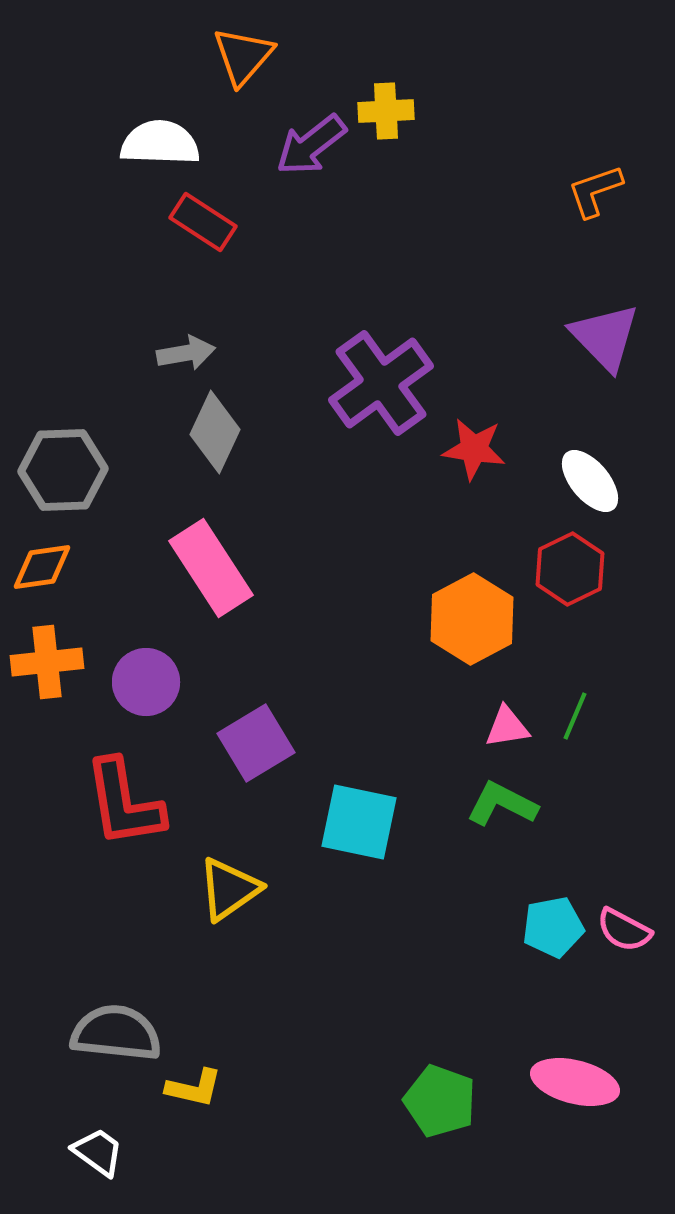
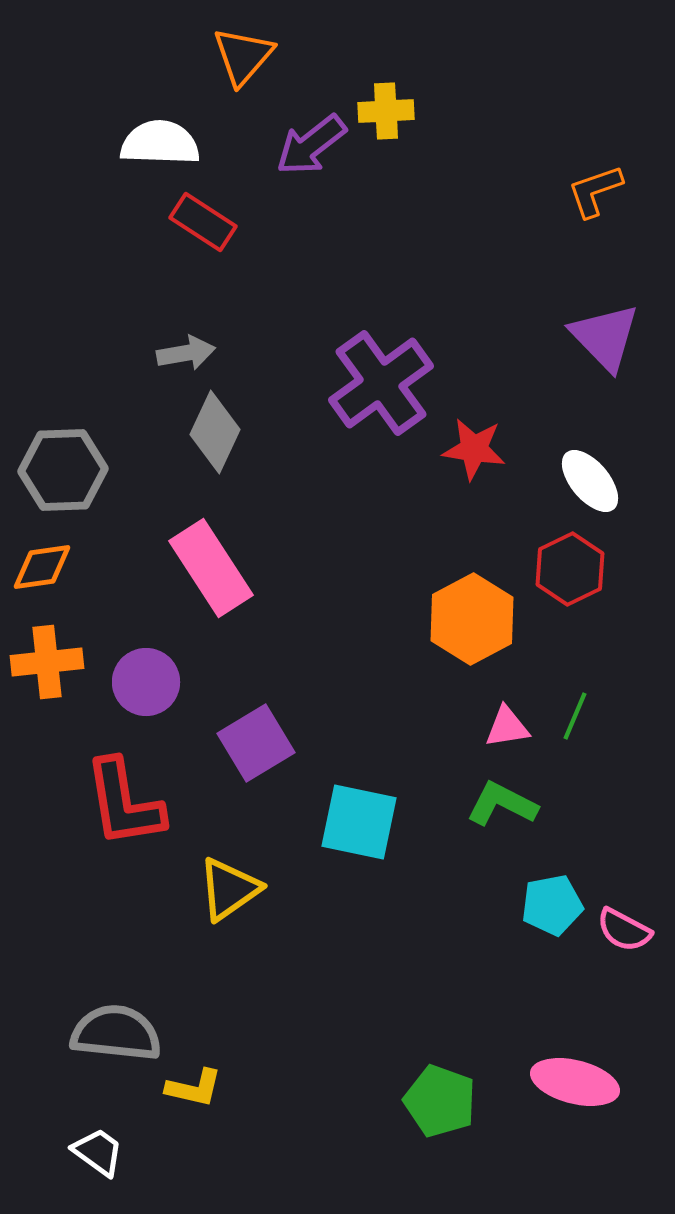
cyan pentagon: moved 1 px left, 22 px up
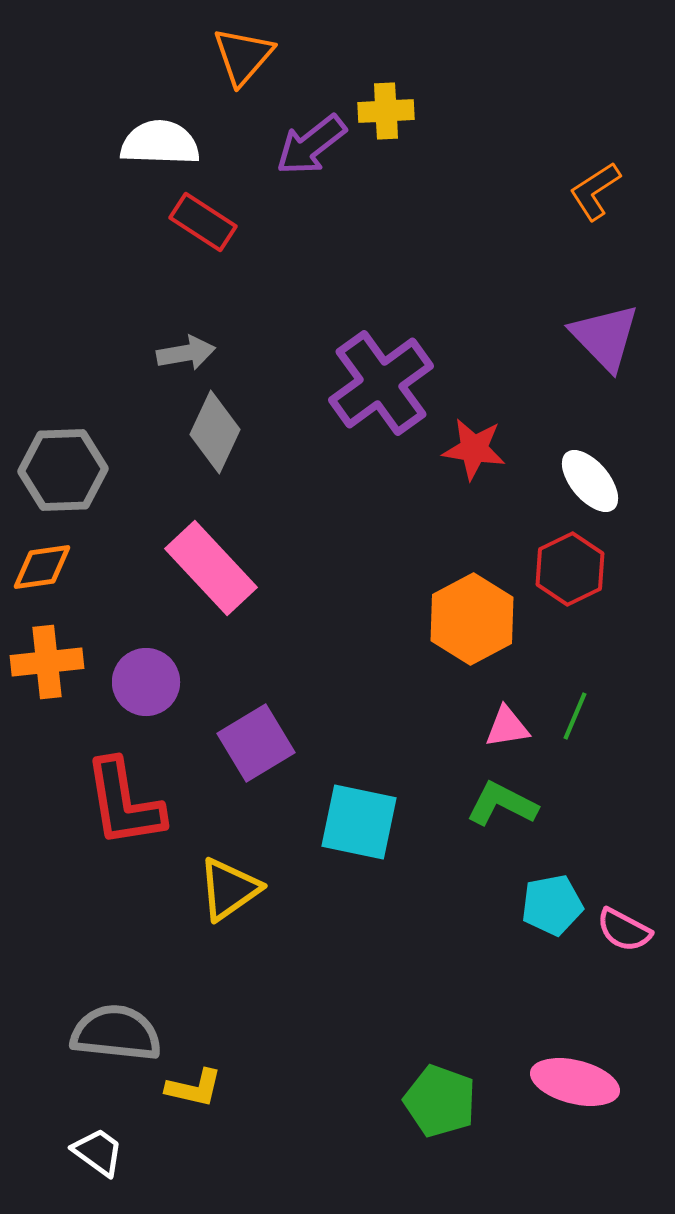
orange L-shape: rotated 14 degrees counterclockwise
pink rectangle: rotated 10 degrees counterclockwise
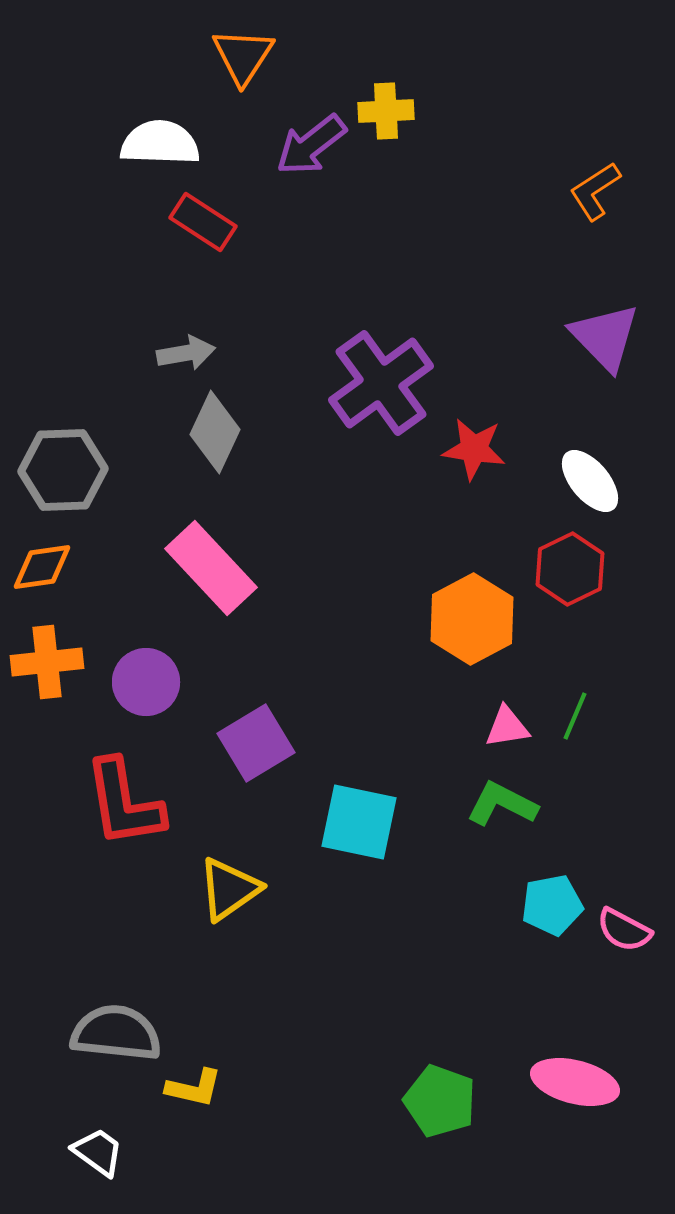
orange triangle: rotated 8 degrees counterclockwise
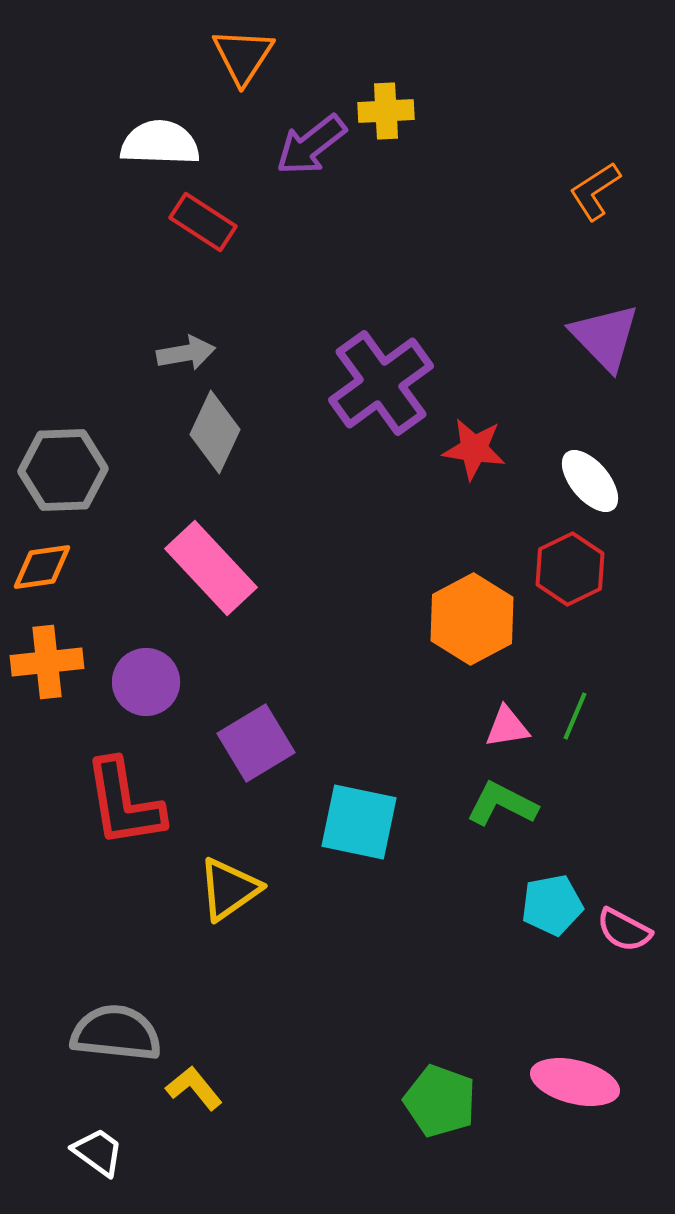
yellow L-shape: rotated 142 degrees counterclockwise
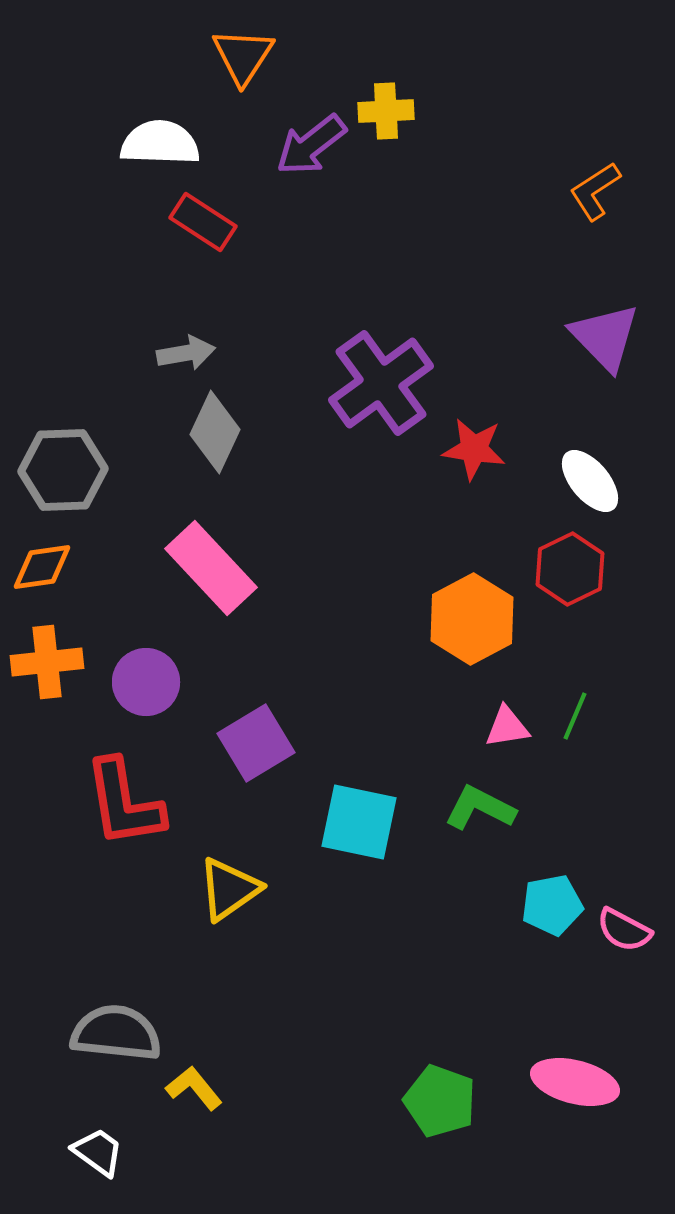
green L-shape: moved 22 px left, 4 px down
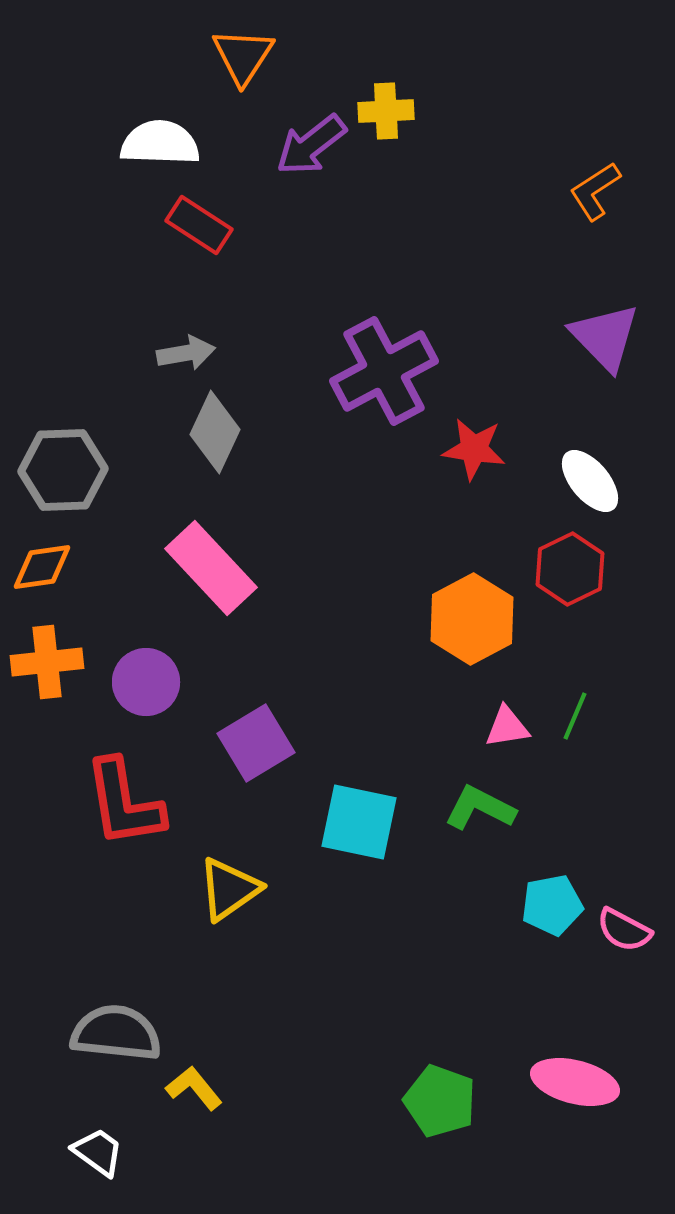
red rectangle: moved 4 px left, 3 px down
purple cross: moved 3 px right, 12 px up; rotated 8 degrees clockwise
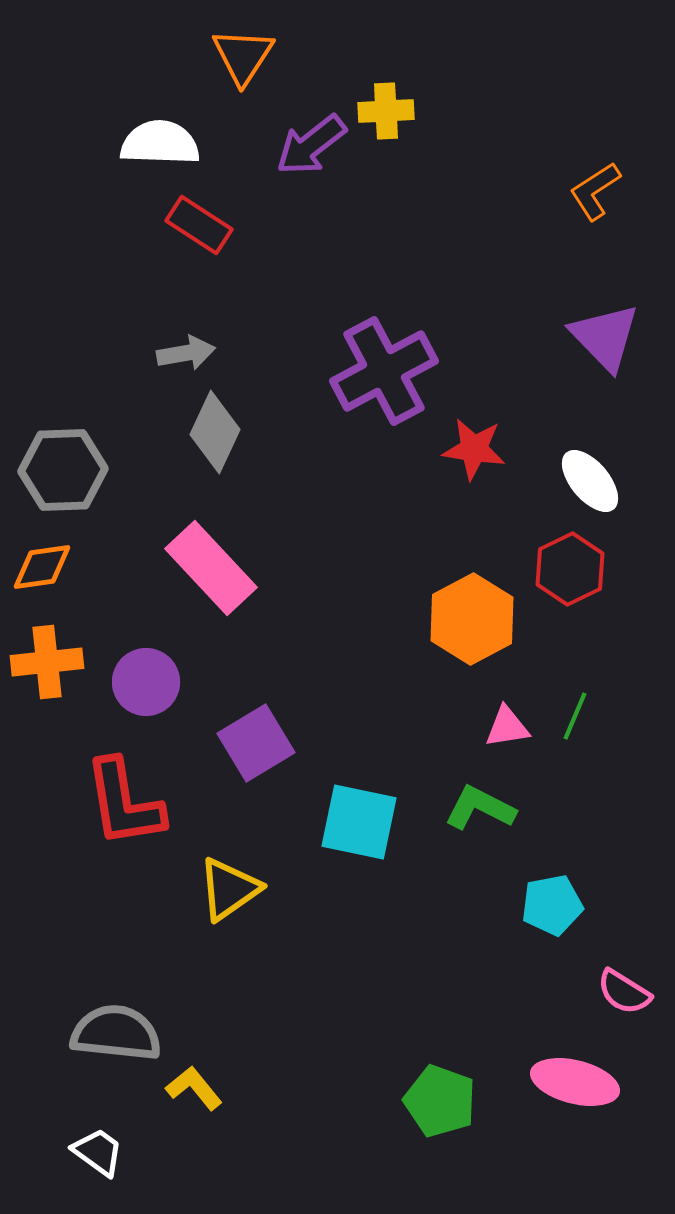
pink semicircle: moved 62 px down; rotated 4 degrees clockwise
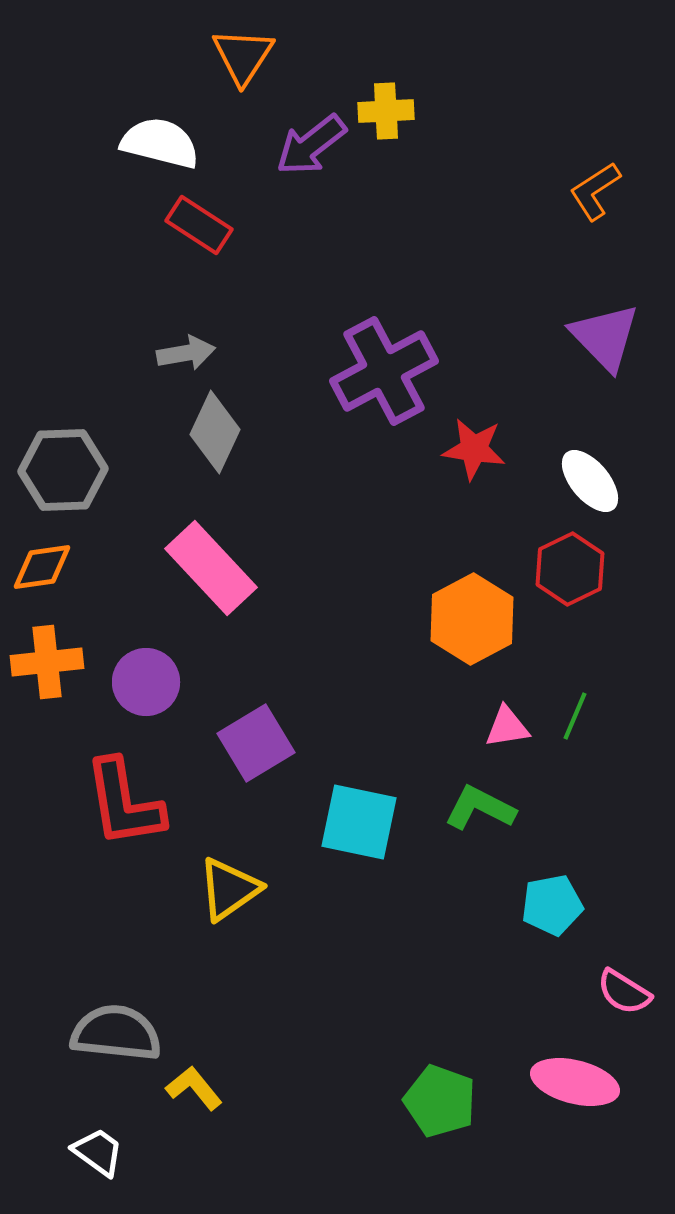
white semicircle: rotated 12 degrees clockwise
